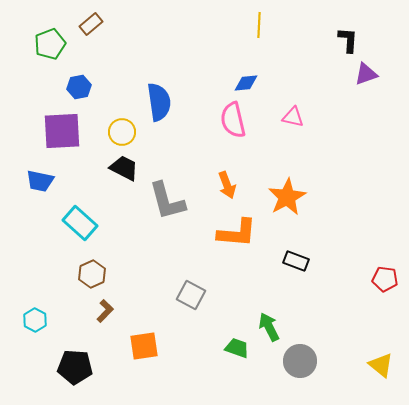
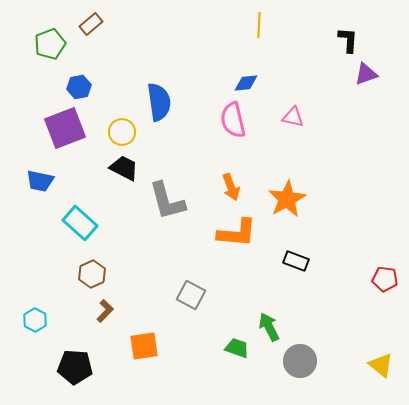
purple square: moved 3 px right, 3 px up; rotated 18 degrees counterclockwise
orange arrow: moved 4 px right, 2 px down
orange star: moved 2 px down
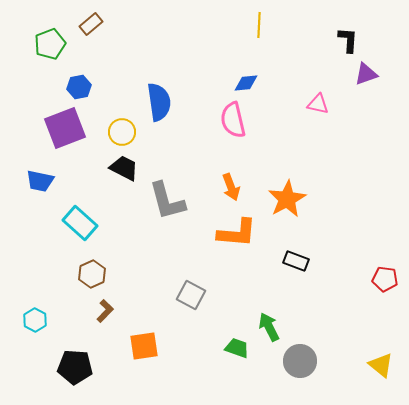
pink triangle: moved 25 px right, 13 px up
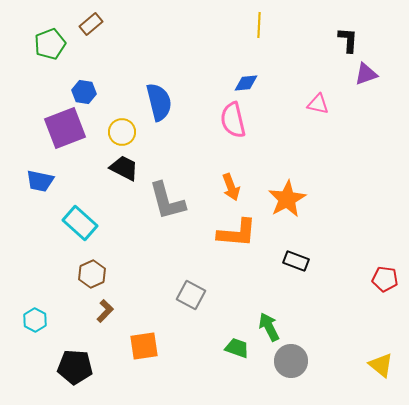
blue hexagon: moved 5 px right, 5 px down; rotated 20 degrees clockwise
blue semicircle: rotated 6 degrees counterclockwise
gray circle: moved 9 px left
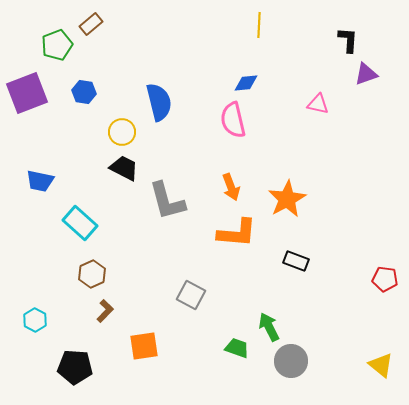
green pentagon: moved 7 px right, 1 px down
purple square: moved 38 px left, 35 px up
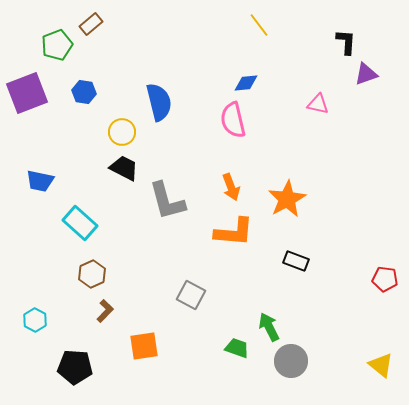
yellow line: rotated 40 degrees counterclockwise
black L-shape: moved 2 px left, 2 px down
orange L-shape: moved 3 px left, 1 px up
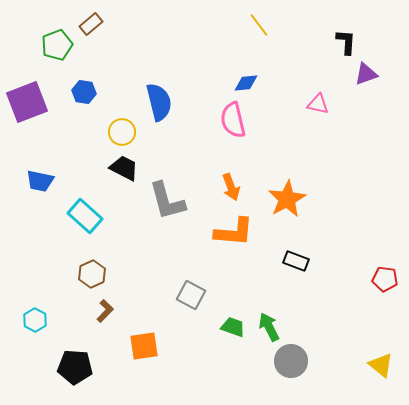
purple square: moved 9 px down
cyan rectangle: moved 5 px right, 7 px up
green trapezoid: moved 4 px left, 21 px up
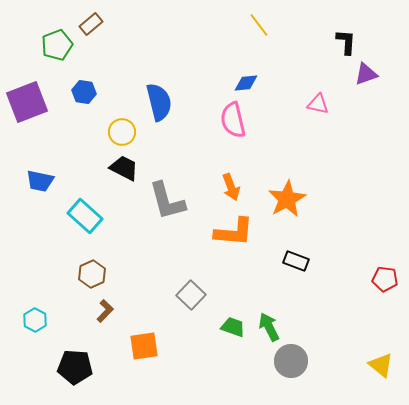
gray square: rotated 16 degrees clockwise
